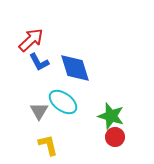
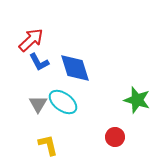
gray triangle: moved 1 px left, 7 px up
green star: moved 26 px right, 16 px up
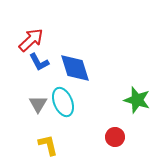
cyan ellipse: rotated 32 degrees clockwise
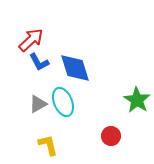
green star: rotated 16 degrees clockwise
gray triangle: rotated 30 degrees clockwise
red circle: moved 4 px left, 1 px up
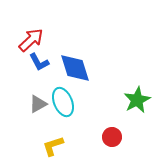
green star: rotated 12 degrees clockwise
red circle: moved 1 px right, 1 px down
yellow L-shape: moved 5 px right, 1 px down; rotated 95 degrees counterclockwise
